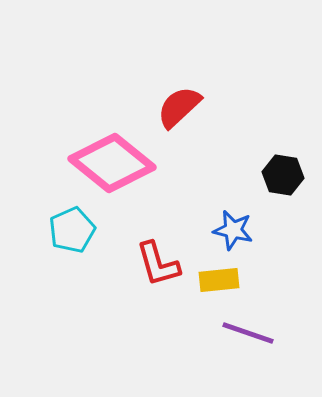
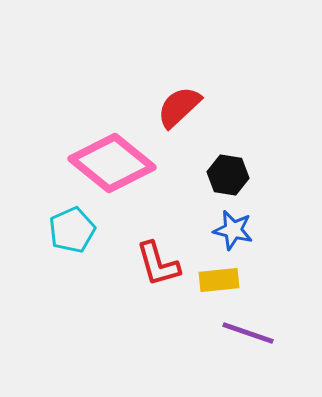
black hexagon: moved 55 px left
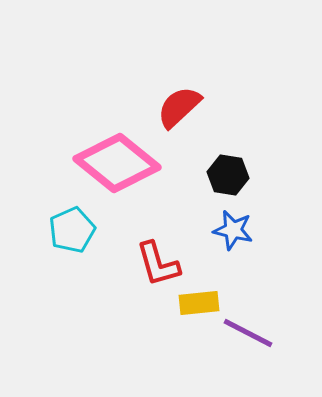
pink diamond: moved 5 px right
yellow rectangle: moved 20 px left, 23 px down
purple line: rotated 8 degrees clockwise
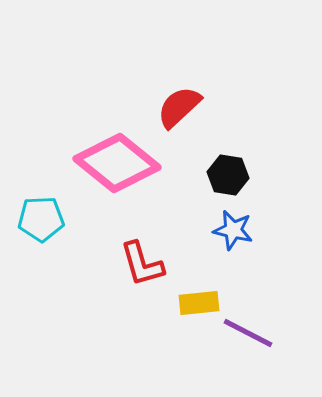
cyan pentagon: moved 31 px left, 11 px up; rotated 21 degrees clockwise
red L-shape: moved 16 px left
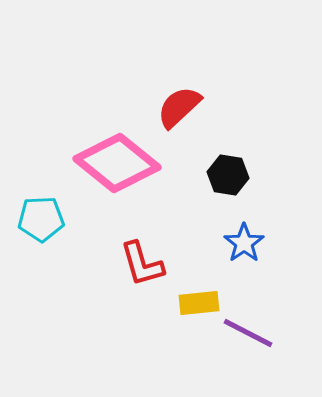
blue star: moved 11 px right, 13 px down; rotated 24 degrees clockwise
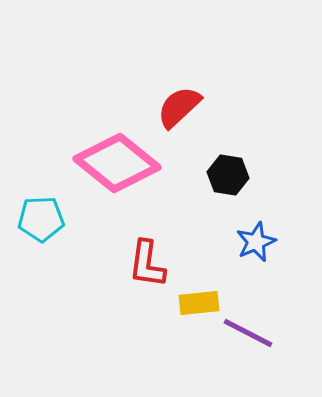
blue star: moved 12 px right, 1 px up; rotated 12 degrees clockwise
red L-shape: moved 5 px right; rotated 24 degrees clockwise
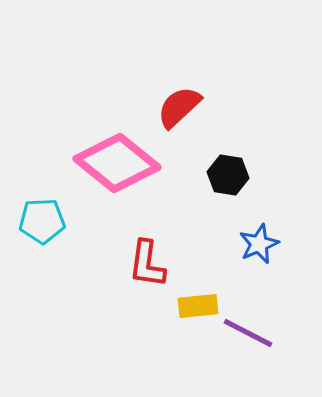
cyan pentagon: moved 1 px right, 2 px down
blue star: moved 3 px right, 2 px down
yellow rectangle: moved 1 px left, 3 px down
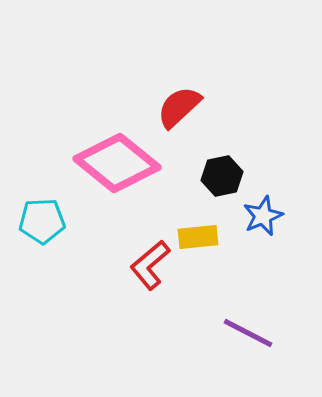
black hexagon: moved 6 px left, 1 px down; rotated 21 degrees counterclockwise
blue star: moved 4 px right, 28 px up
red L-shape: moved 3 px right, 1 px down; rotated 42 degrees clockwise
yellow rectangle: moved 69 px up
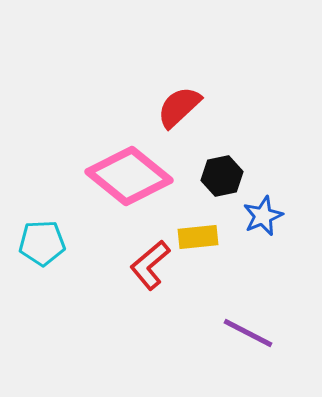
pink diamond: moved 12 px right, 13 px down
cyan pentagon: moved 22 px down
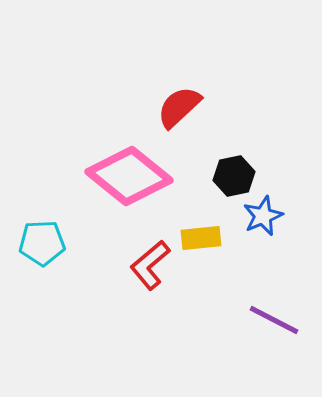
black hexagon: moved 12 px right
yellow rectangle: moved 3 px right, 1 px down
purple line: moved 26 px right, 13 px up
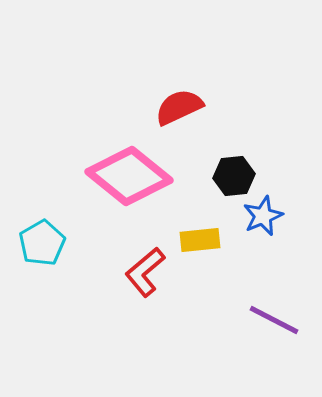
red semicircle: rotated 18 degrees clockwise
black hexagon: rotated 6 degrees clockwise
yellow rectangle: moved 1 px left, 2 px down
cyan pentagon: rotated 27 degrees counterclockwise
red L-shape: moved 5 px left, 7 px down
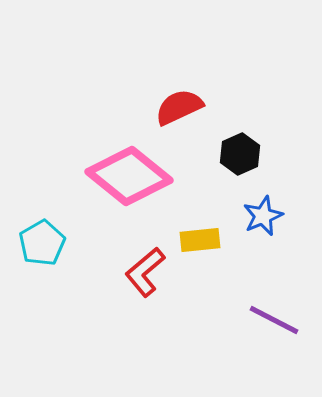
black hexagon: moved 6 px right, 22 px up; rotated 18 degrees counterclockwise
